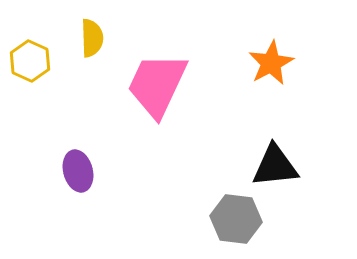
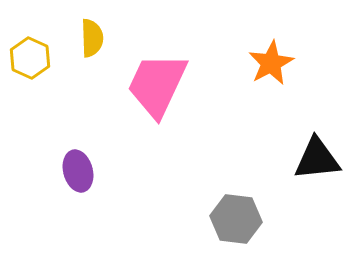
yellow hexagon: moved 3 px up
black triangle: moved 42 px right, 7 px up
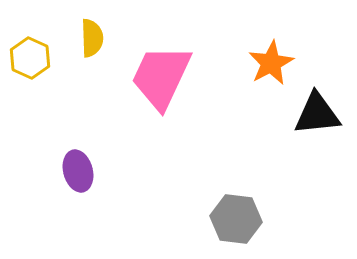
pink trapezoid: moved 4 px right, 8 px up
black triangle: moved 45 px up
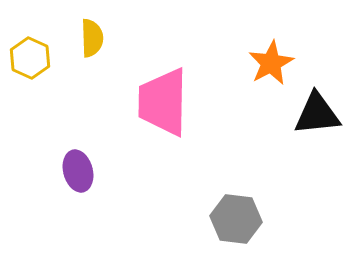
pink trapezoid: moved 2 px right, 25 px down; rotated 24 degrees counterclockwise
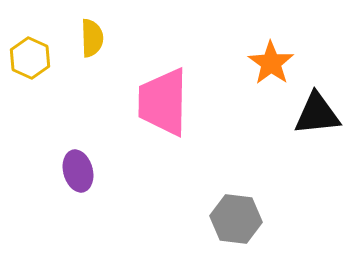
orange star: rotated 9 degrees counterclockwise
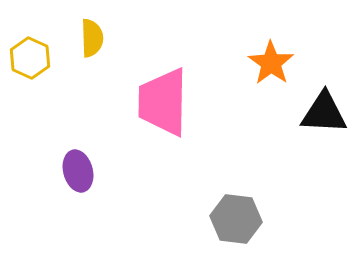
black triangle: moved 7 px right, 1 px up; rotated 9 degrees clockwise
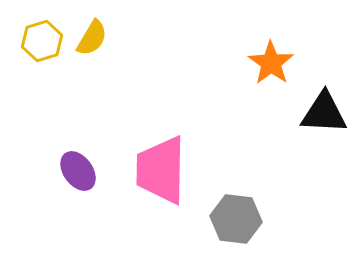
yellow semicircle: rotated 33 degrees clockwise
yellow hexagon: moved 12 px right, 17 px up; rotated 18 degrees clockwise
pink trapezoid: moved 2 px left, 68 px down
purple ellipse: rotated 21 degrees counterclockwise
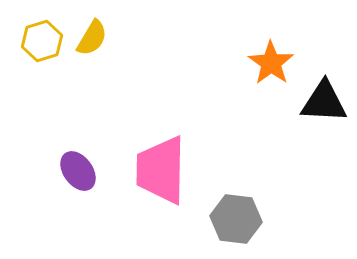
black triangle: moved 11 px up
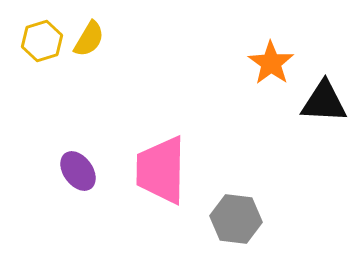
yellow semicircle: moved 3 px left, 1 px down
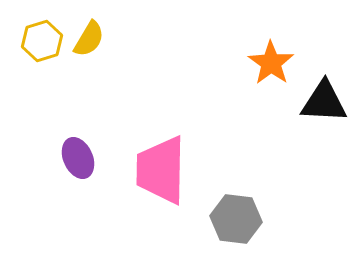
purple ellipse: moved 13 px up; rotated 12 degrees clockwise
